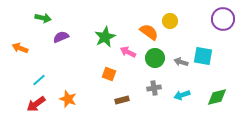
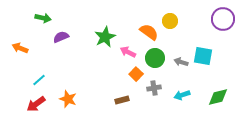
orange square: moved 27 px right; rotated 24 degrees clockwise
green diamond: moved 1 px right
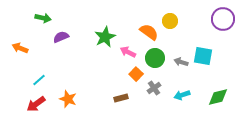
gray cross: rotated 24 degrees counterclockwise
brown rectangle: moved 1 px left, 2 px up
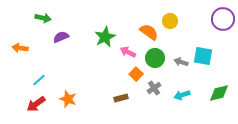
orange arrow: rotated 14 degrees counterclockwise
green diamond: moved 1 px right, 4 px up
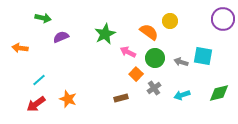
green star: moved 3 px up
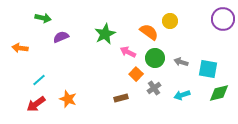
cyan square: moved 5 px right, 13 px down
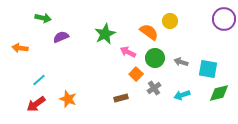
purple circle: moved 1 px right
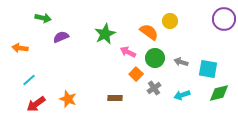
cyan line: moved 10 px left
brown rectangle: moved 6 px left; rotated 16 degrees clockwise
